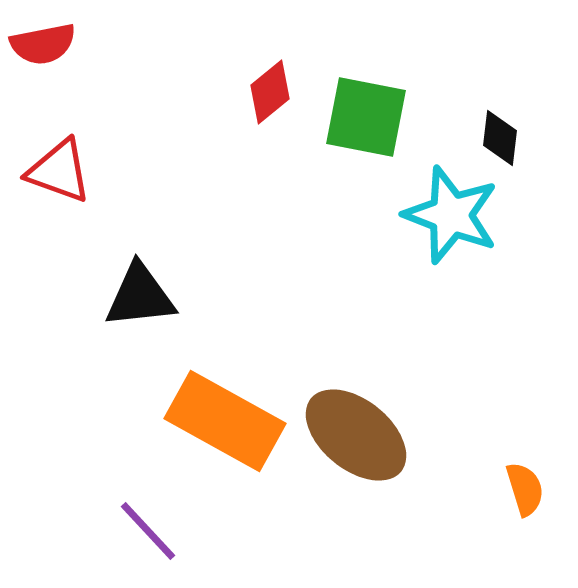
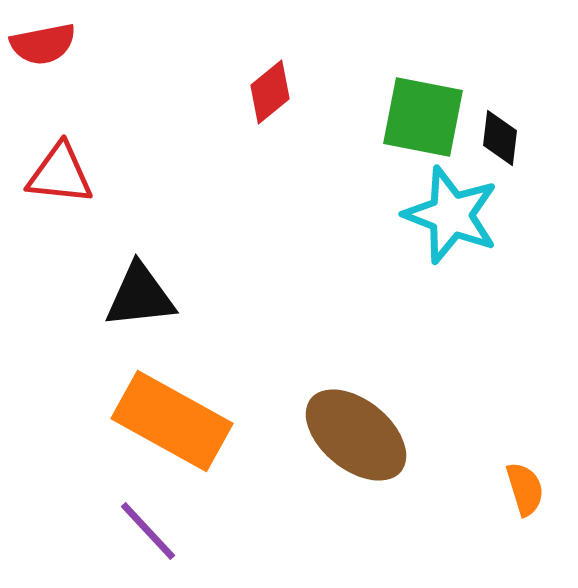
green square: moved 57 px right
red triangle: moved 1 px right, 3 px down; rotated 14 degrees counterclockwise
orange rectangle: moved 53 px left
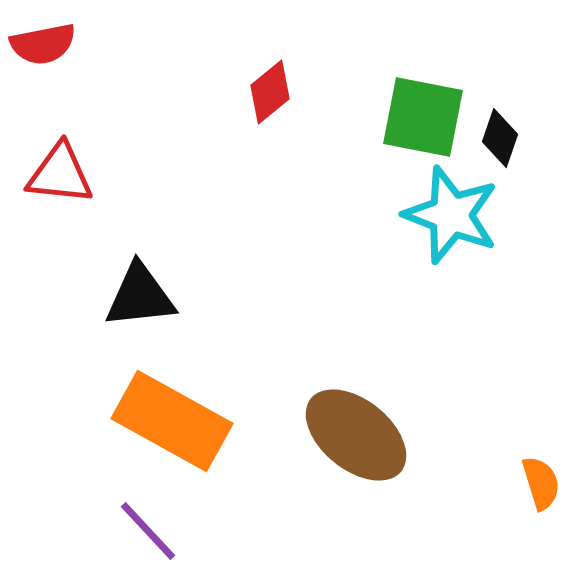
black diamond: rotated 12 degrees clockwise
orange semicircle: moved 16 px right, 6 px up
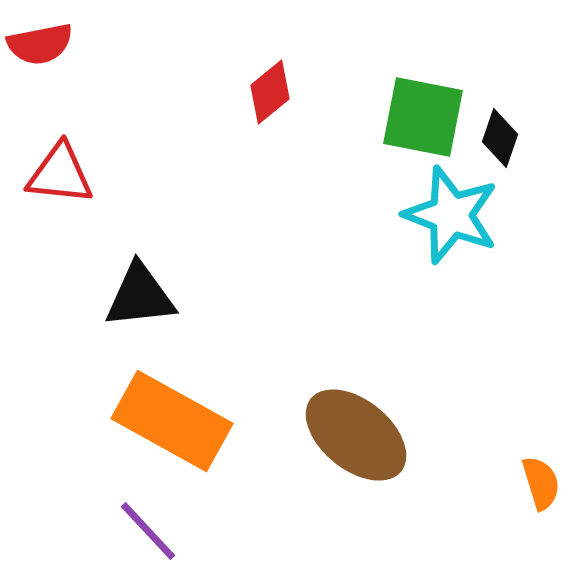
red semicircle: moved 3 px left
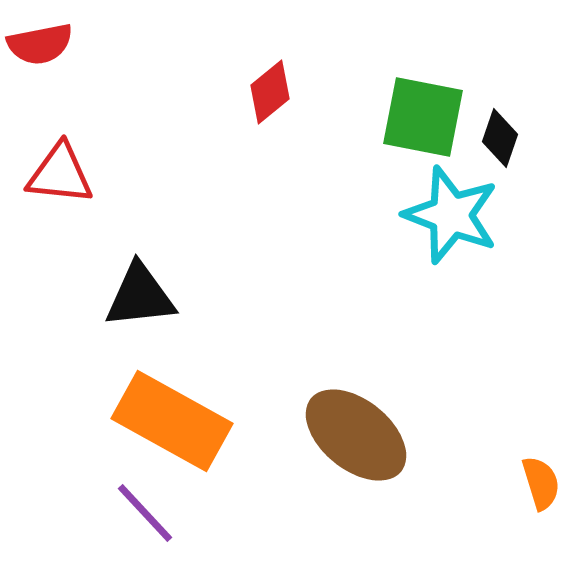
purple line: moved 3 px left, 18 px up
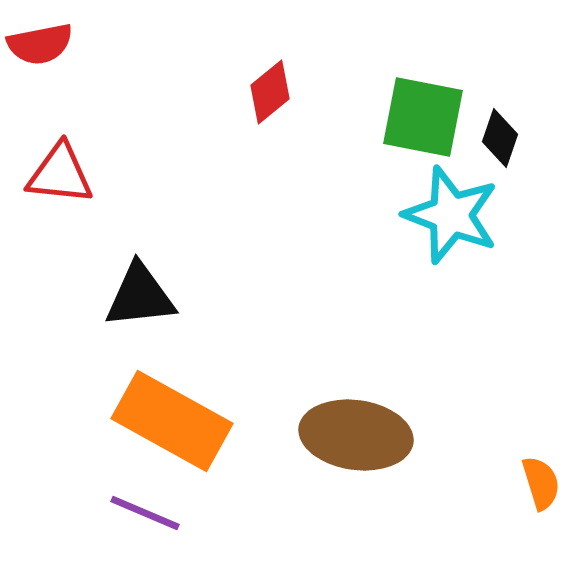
brown ellipse: rotated 31 degrees counterclockwise
purple line: rotated 24 degrees counterclockwise
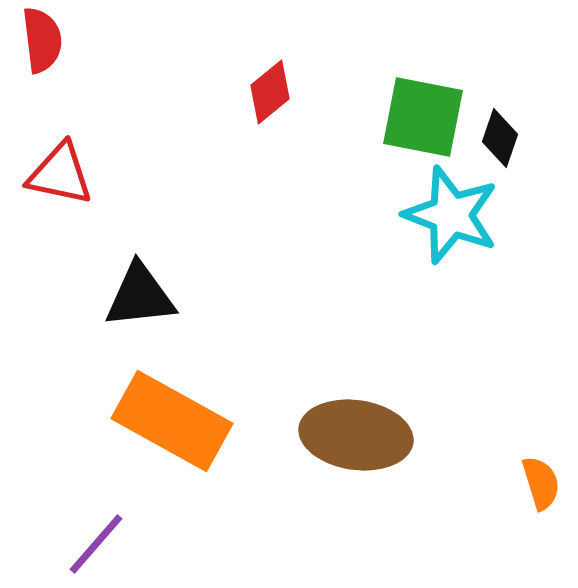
red semicircle: moved 2 px right, 4 px up; rotated 86 degrees counterclockwise
red triangle: rotated 6 degrees clockwise
purple line: moved 49 px left, 31 px down; rotated 72 degrees counterclockwise
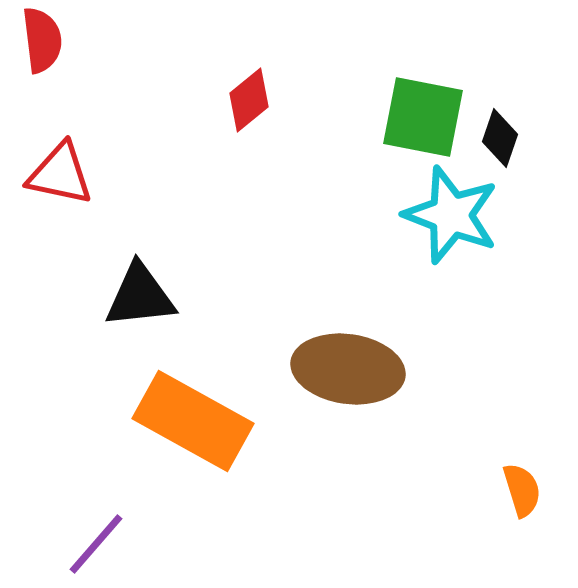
red diamond: moved 21 px left, 8 px down
orange rectangle: moved 21 px right
brown ellipse: moved 8 px left, 66 px up
orange semicircle: moved 19 px left, 7 px down
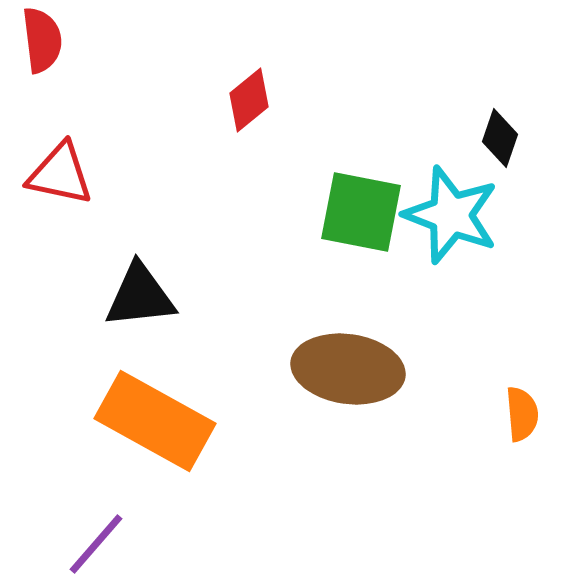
green square: moved 62 px left, 95 px down
orange rectangle: moved 38 px left
orange semicircle: moved 76 px up; rotated 12 degrees clockwise
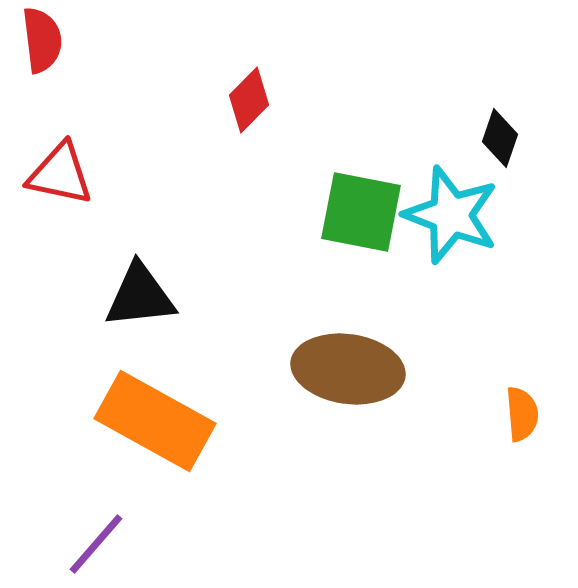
red diamond: rotated 6 degrees counterclockwise
